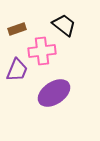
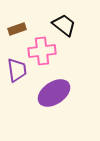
purple trapezoid: rotated 30 degrees counterclockwise
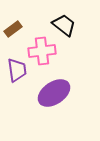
brown rectangle: moved 4 px left; rotated 18 degrees counterclockwise
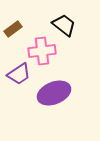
purple trapezoid: moved 2 px right, 4 px down; rotated 65 degrees clockwise
purple ellipse: rotated 12 degrees clockwise
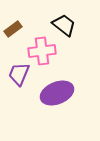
purple trapezoid: rotated 145 degrees clockwise
purple ellipse: moved 3 px right
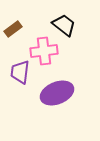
pink cross: moved 2 px right
purple trapezoid: moved 1 px right, 2 px up; rotated 15 degrees counterclockwise
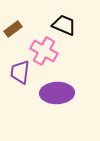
black trapezoid: rotated 15 degrees counterclockwise
pink cross: rotated 36 degrees clockwise
purple ellipse: rotated 20 degrees clockwise
